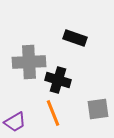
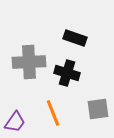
black cross: moved 9 px right, 7 px up
purple trapezoid: rotated 25 degrees counterclockwise
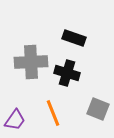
black rectangle: moved 1 px left
gray cross: moved 2 px right
gray square: rotated 30 degrees clockwise
purple trapezoid: moved 2 px up
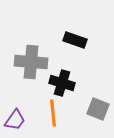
black rectangle: moved 1 px right, 2 px down
gray cross: rotated 8 degrees clockwise
black cross: moved 5 px left, 10 px down
orange line: rotated 16 degrees clockwise
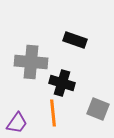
purple trapezoid: moved 2 px right, 3 px down
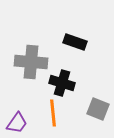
black rectangle: moved 2 px down
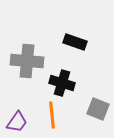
gray cross: moved 4 px left, 1 px up
orange line: moved 1 px left, 2 px down
purple trapezoid: moved 1 px up
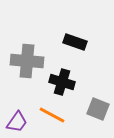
black cross: moved 1 px up
orange line: rotated 56 degrees counterclockwise
